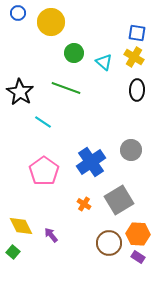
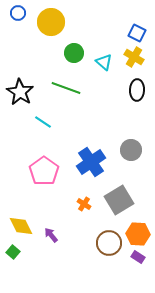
blue square: rotated 18 degrees clockwise
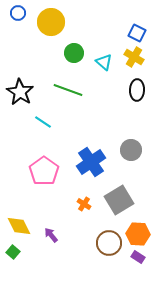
green line: moved 2 px right, 2 px down
yellow diamond: moved 2 px left
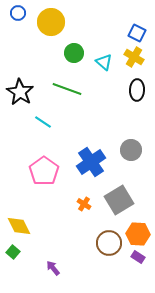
green line: moved 1 px left, 1 px up
purple arrow: moved 2 px right, 33 px down
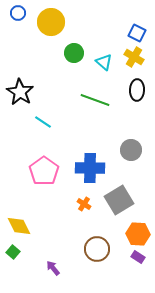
green line: moved 28 px right, 11 px down
blue cross: moved 1 px left, 6 px down; rotated 36 degrees clockwise
brown circle: moved 12 px left, 6 px down
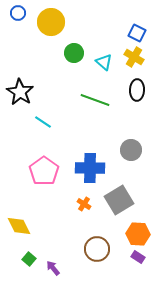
green square: moved 16 px right, 7 px down
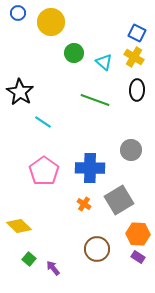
yellow diamond: rotated 20 degrees counterclockwise
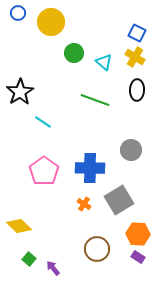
yellow cross: moved 1 px right
black star: rotated 8 degrees clockwise
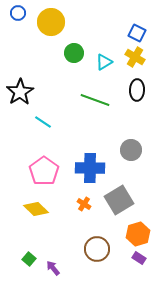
cyan triangle: rotated 48 degrees clockwise
yellow diamond: moved 17 px right, 17 px up
orange hexagon: rotated 20 degrees counterclockwise
purple rectangle: moved 1 px right, 1 px down
